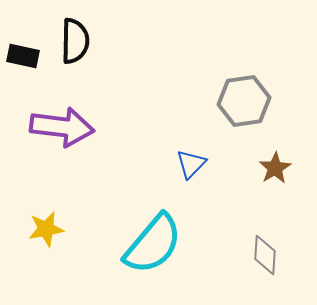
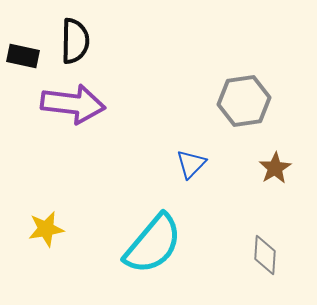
purple arrow: moved 11 px right, 23 px up
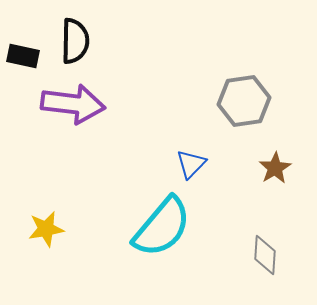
cyan semicircle: moved 9 px right, 17 px up
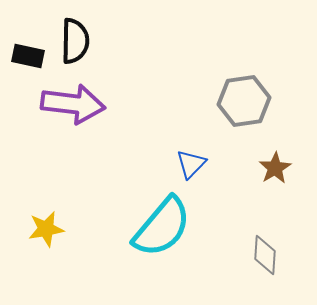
black rectangle: moved 5 px right
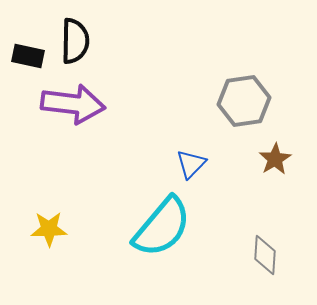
brown star: moved 9 px up
yellow star: moved 3 px right; rotated 9 degrees clockwise
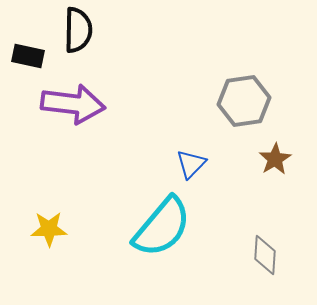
black semicircle: moved 3 px right, 11 px up
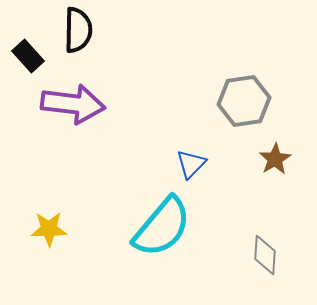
black rectangle: rotated 36 degrees clockwise
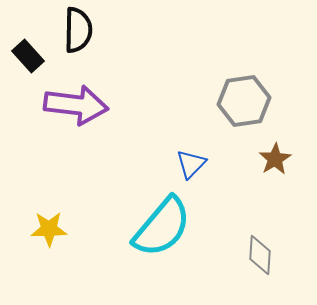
purple arrow: moved 3 px right, 1 px down
gray diamond: moved 5 px left
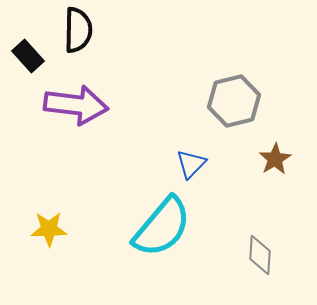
gray hexagon: moved 10 px left; rotated 6 degrees counterclockwise
